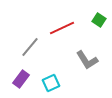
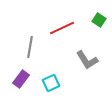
gray line: rotated 30 degrees counterclockwise
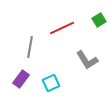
green square: rotated 24 degrees clockwise
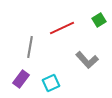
gray L-shape: rotated 10 degrees counterclockwise
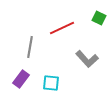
green square: moved 2 px up; rotated 32 degrees counterclockwise
gray L-shape: moved 1 px up
cyan square: rotated 30 degrees clockwise
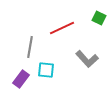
cyan square: moved 5 px left, 13 px up
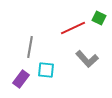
red line: moved 11 px right
